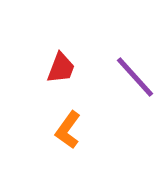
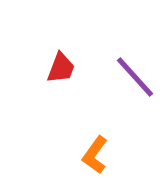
orange L-shape: moved 27 px right, 25 px down
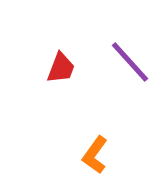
purple line: moved 5 px left, 15 px up
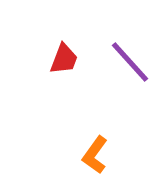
red trapezoid: moved 3 px right, 9 px up
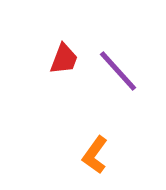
purple line: moved 12 px left, 9 px down
